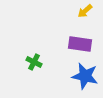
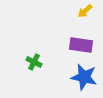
purple rectangle: moved 1 px right, 1 px down
blue star: moved 1 px left, 1 px down
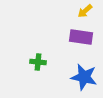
purple rectangle: moved 8 px up
green cross: moved 4 px right; rotated 21 degrees counterclockwise
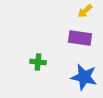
purple rectangle: moved 1 px left, 1 px down
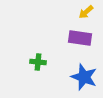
yellow arrow: moved 1 px right, 1 px down
blue star: rotated 8 degrees clockwise
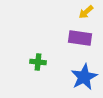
blue star: rotated 24 degrees clockwise
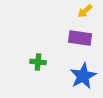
yellow arrow: moved 1 px left, 1 px up
blue star: moved 1 px left, 1 px up
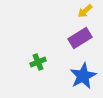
purple rectangle: rotated 40 degrees counterclockwise
green cross: rotated 28 degrees counterclockwise
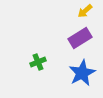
blue star: moved 1 px left, 3 px up
